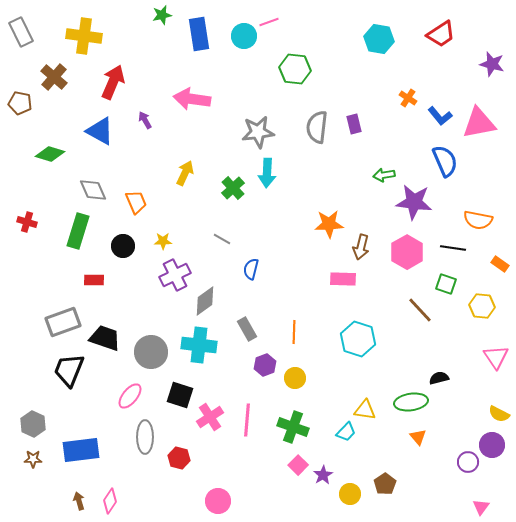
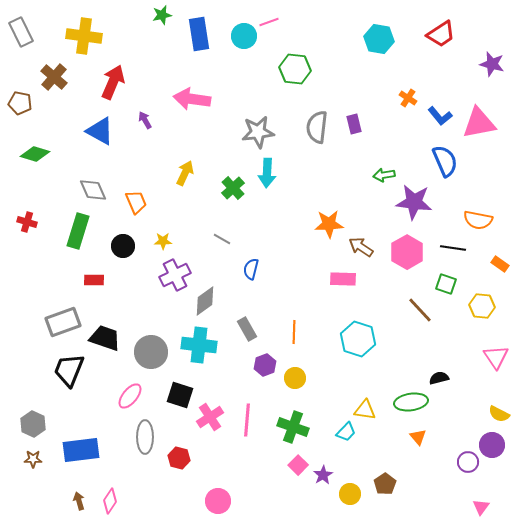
green diamond at (50, 154): moved 15 px left
brown arrow at (361, 247): rotated 110 degrees clockwise
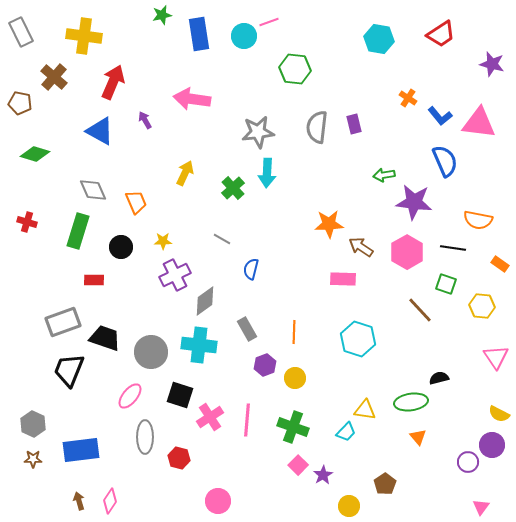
pink triangle at (479, 123): rotated 18 degrees clockwise
black circle at (123, 246): moved 2 px left, 1 px down
yellow circle at (350, 494): moved 1 px left, 12 px down
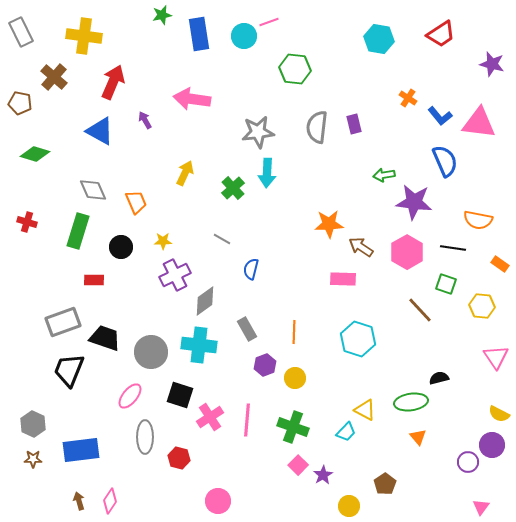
yellow triangle at (365, 410): rotated 20 degrees clockwise
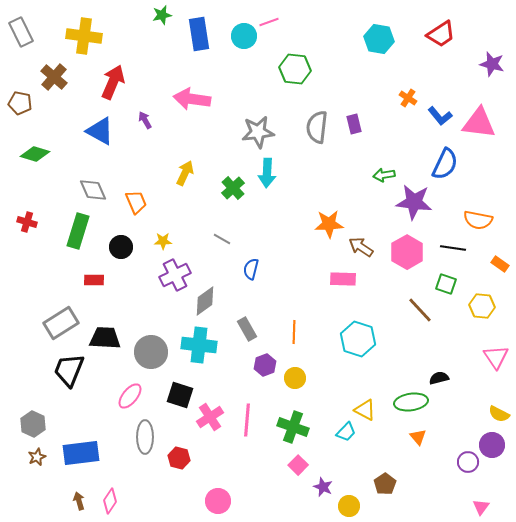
blue semicircle at (445, 161): moved 3 px down; rotated 48 degrees clockwise
gray rectangle at (63, 322): moved 2 px left, 1 px down; rotated 12 degrees counterclockwise
black trapezoid at (105, 338): rotated 16 degrees counterclockwise
blue rectangle at (81, 450): moved 3 px down
brown star at (33, 459): moved 4 px right, 2 px up; rotated 24 degrees counterclockwise
purple star at (323, 475): moved 12 px down; rotated 18 degrees counterclockwise
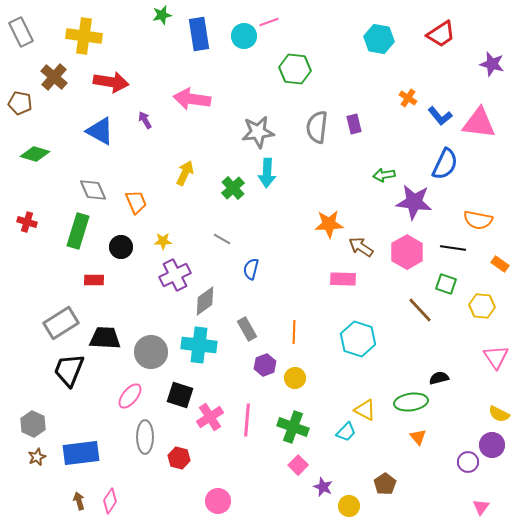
red arrow at (113, 82): moved 2 px left; rotated 76 degrees clockwise
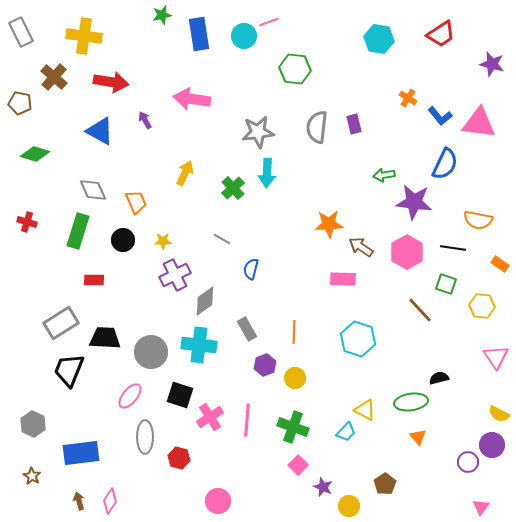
black circle at (121, 247): moved 2 px right, 7 px up
brown star at (37, 457): moved 5 px left, 19 px down; rotated 18 degrees counterclockwise
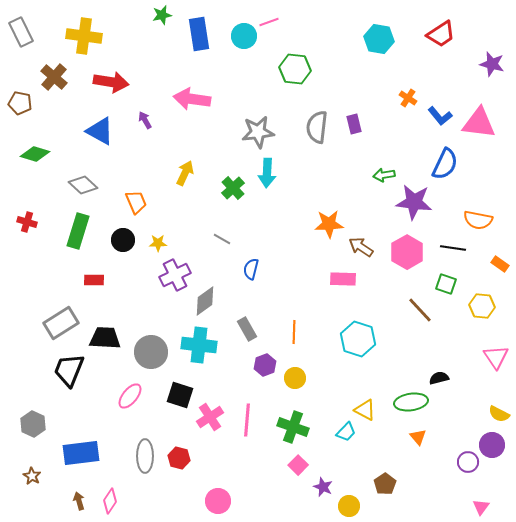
gray diamond at (93, 190): moved 10 px left, 5 px up; rotated 24 degrees counterclockwise
yellow star at (163, 241): moved 5 px left, 2 px down
gray ellipse at (145, 437): moved 19 px down
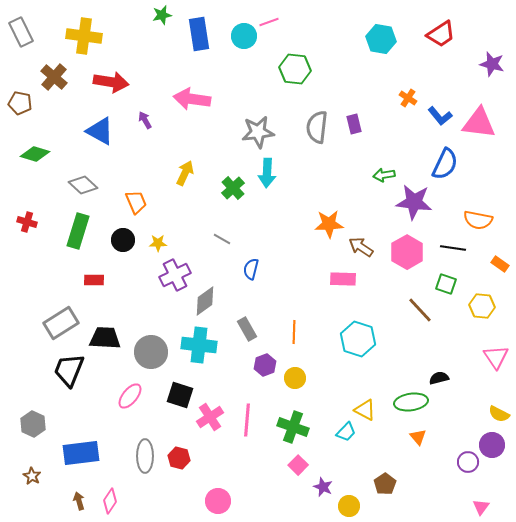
cyan hexagon at (379, 39): moved 2 px right
